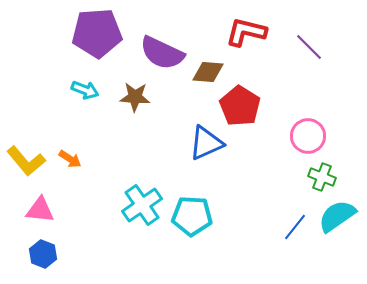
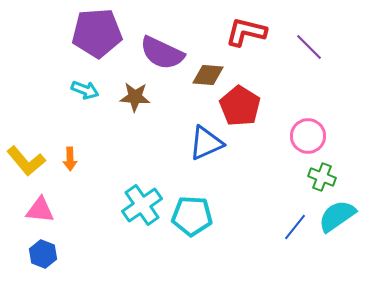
brown diamond: moved 3 px down
orange arrow: rotated 55 degrees clockwise
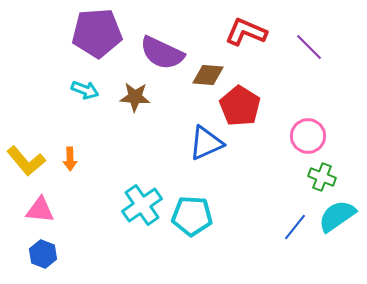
red L-shape: rotated 9 degrees clockwise
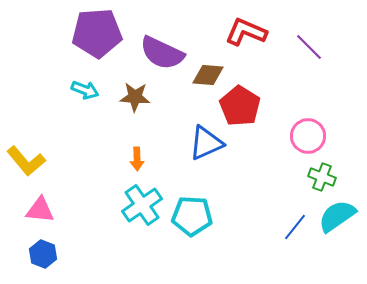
orange arrow: moved 67 px right
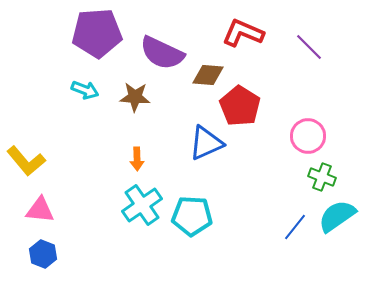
red L-shape: moved 3 px left, 1 px down
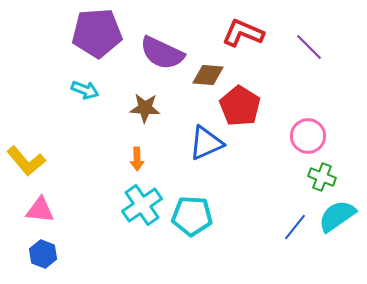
brown star: moved 10 px right, 11 px down
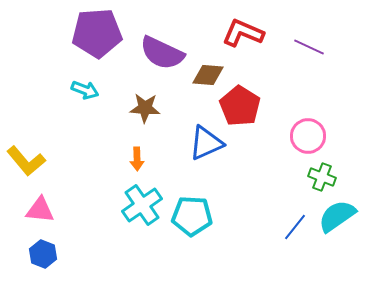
purple line: rotated 20 degrees counterclockwise
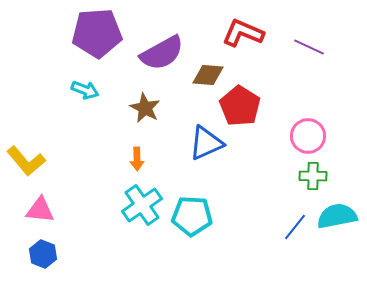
purple semicircle: rotated 54 degrees counterclockwise
brown star: rotated 24 degrees clockwise
green cross: moved 9 px left, 1 px up; rotated 20 degrees counterclockwise
cyan semicircle: rotated 24 degrees clockwise
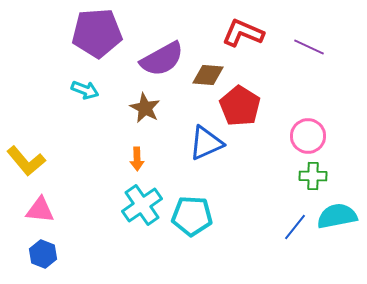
purple semicircle: moved 6 px down
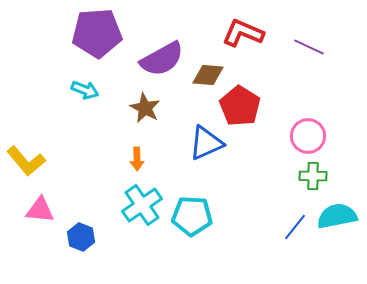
blue hexagon: moved 38 px right, 17 px up
